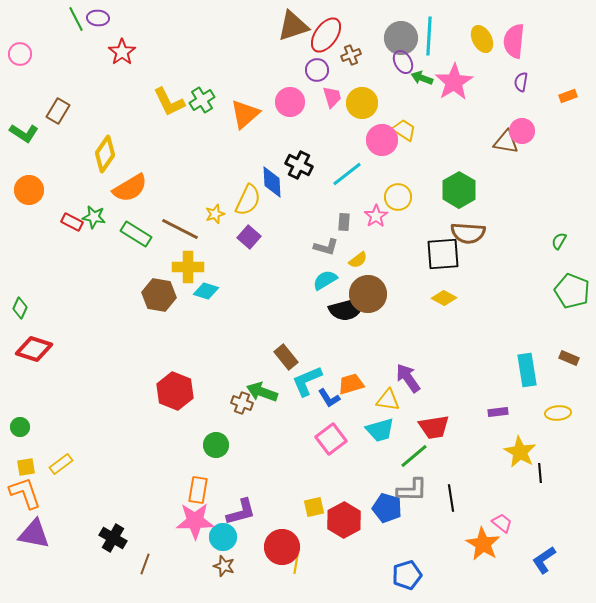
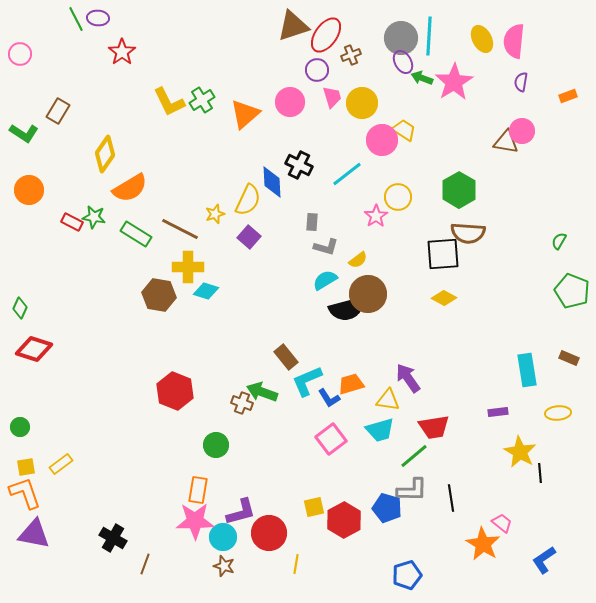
gray rectangle at (344, 222): moved 32 px left
red circle at (282, 547): moved 13 px left, 14 px up
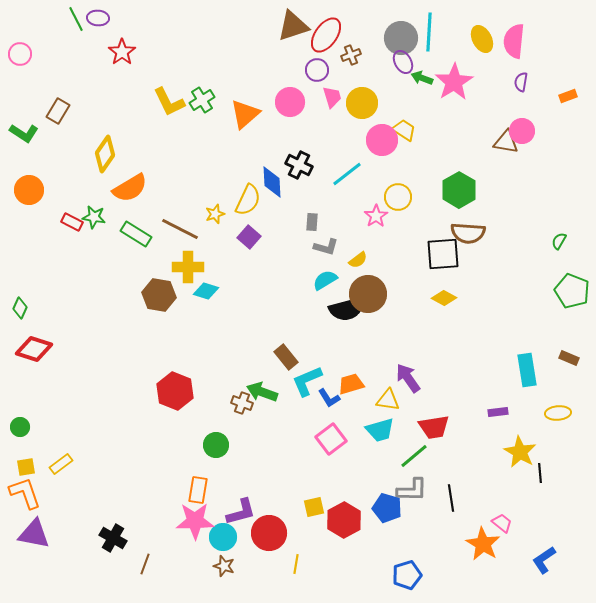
cyan line at (429, 36): moved 4 px up
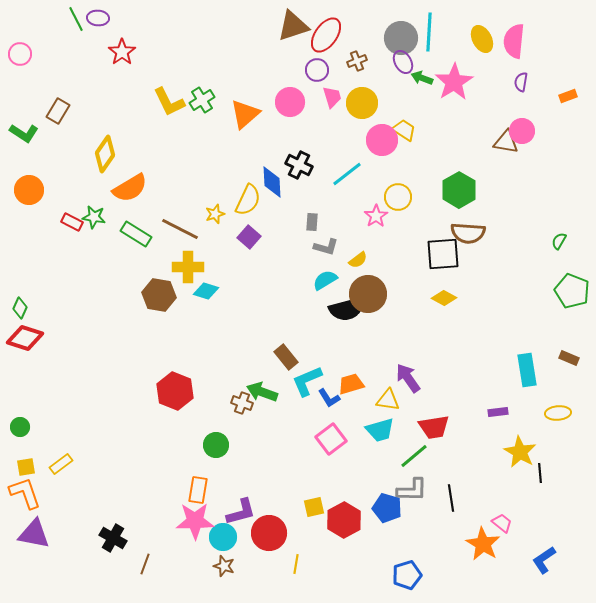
brown cross at (351, 55): moved 6 px right, 6 px down
red diamond at (34, 349): moved 9 px left, 11 px up
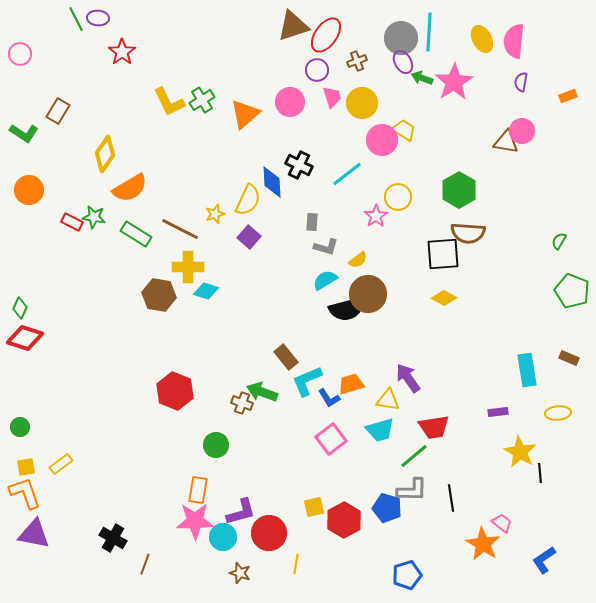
brown star at (224, 566): moved 16 px right, 7 px down
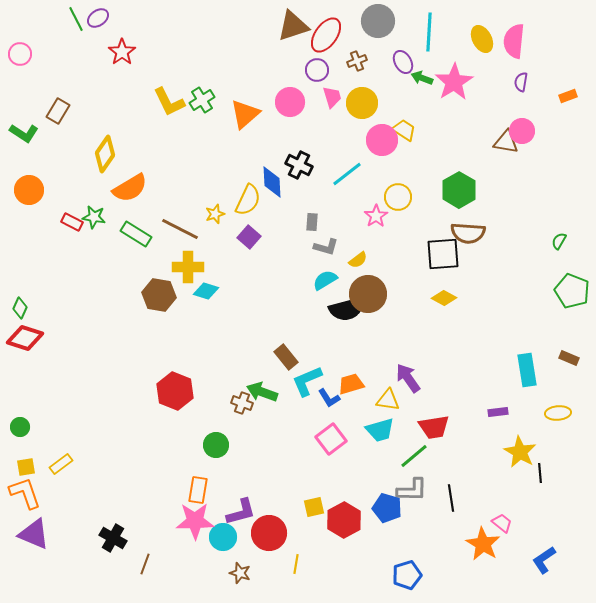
purple ellipse at (98, 18): rotated 40 degrees counterclockwise
gray circle at (401, 38): moved 23 px left, 17 px up
purple triangle at (34, 534): rotated 12 degrees clockwise
